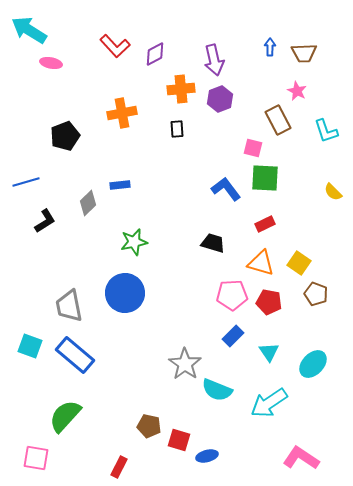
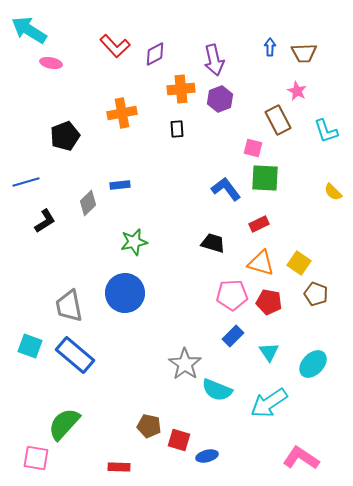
red rectangle at (265, 224): moved 6 px left
green semicircle at (65, 416): moved 1 px left, 8 px down
red rectangle at (119, 467): rotated 65 degrees clockwise
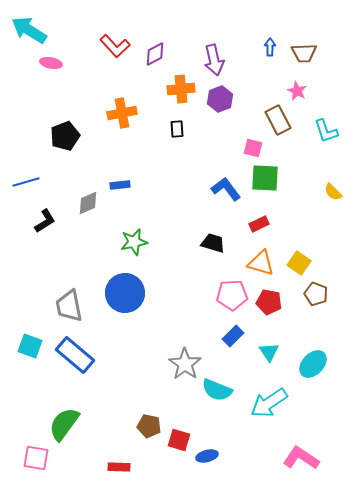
gray diamond at (88, 203): rotated 20 degrees clockwise
green semicircle at (64, 424): rotated 6 degrees counterclockwise
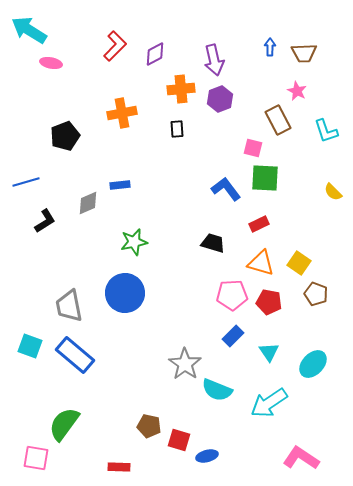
red L-shape at (115, 46): rotated 92 degrees counterclockwise
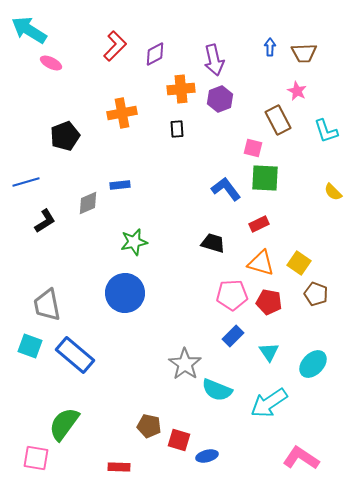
pink ellipse at (51, 63): rotated 15 degrees clockwise
gray trapezoid at (69, 306): moved 22 px left, 1 px up
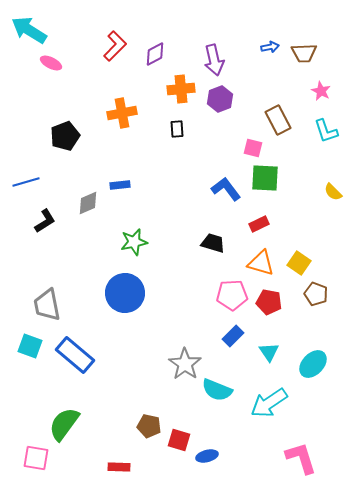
blue arrow at (270, 47): rotated 78 degrees clockwise
pink star at (297, 91): moved 24 px right
pink L-shape at (301, 458): rotated 39 degrees clockwise
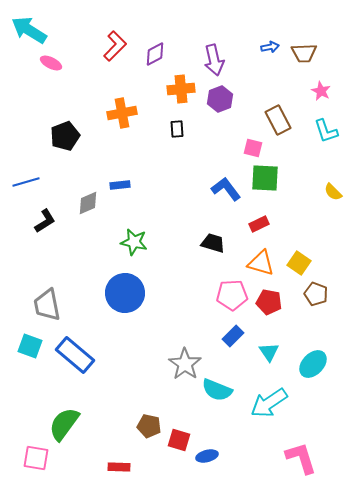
green star at (134, 242): rotated 24 degrees clockwise
